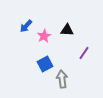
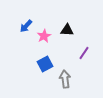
gray arrow: moved 3 px right
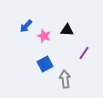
pink star: rotated 24 degrees counterclockwise
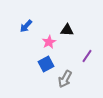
pink star: moved 5 px right, 6 px down; rotated 24 degrees clockwise
purple line: moved 3 px right, 3 px down
blue square: moved 1 px right
gray arrow: rotated 144 degrees counterclockwise
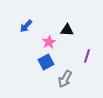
purple line: rotated 16 degrees counterclockwise
blue square: moved 2 px up
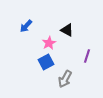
black triangle: rotated 24 degrees clockwise
pink star: moved 1 px down
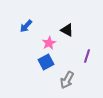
gray arrow: moved 2 px right, 1 px down
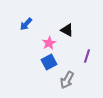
blue arrow: moved 2 px up
blue square: moved 3 px right
